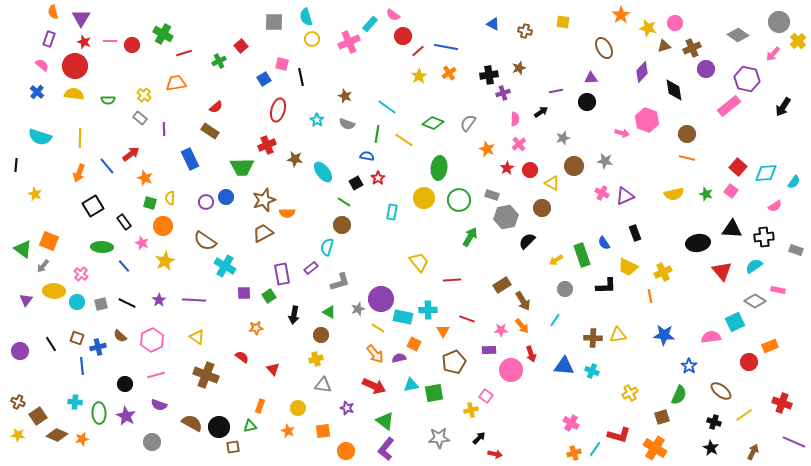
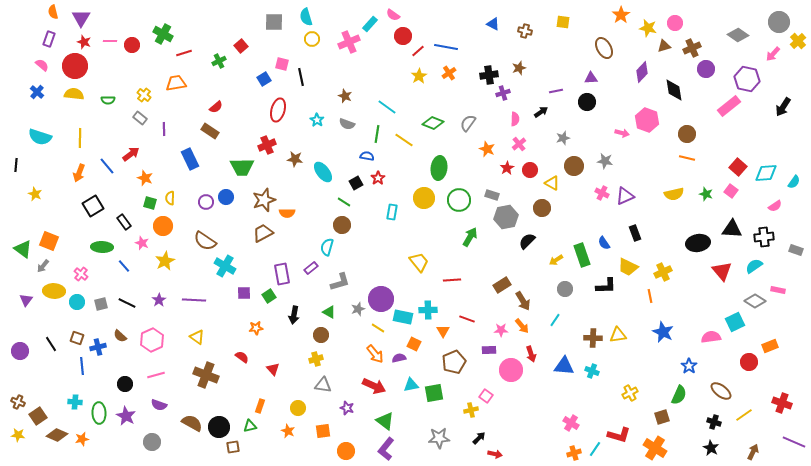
blue star at (664, 335): moved 1 px left, 3 px up; rotated 20 degrees clockwise
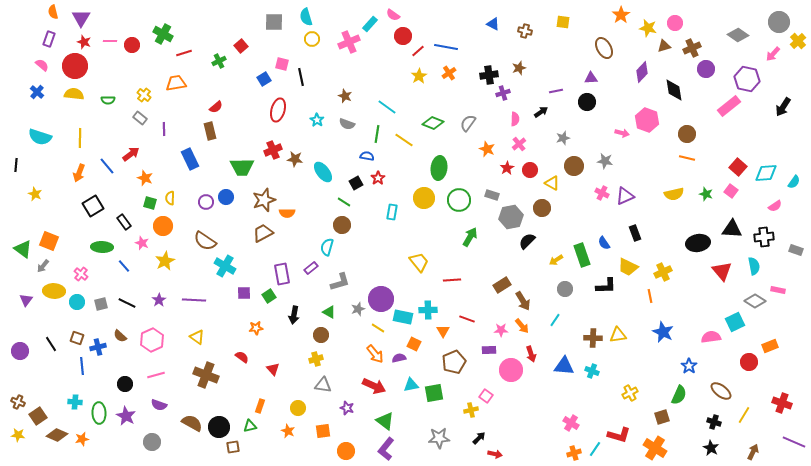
brown rectangle at (210, 131): rotated 42 degrees clockwise
red cross at (267, 145): moved 6 px right, 5 px down
gray hexagon at (506, 217): moved 5 px right
cyan semicircle at (754, 266): rotated 114 degrees clockwise
yellow line at (744, 415): rotated 24 degrees counterclockwise
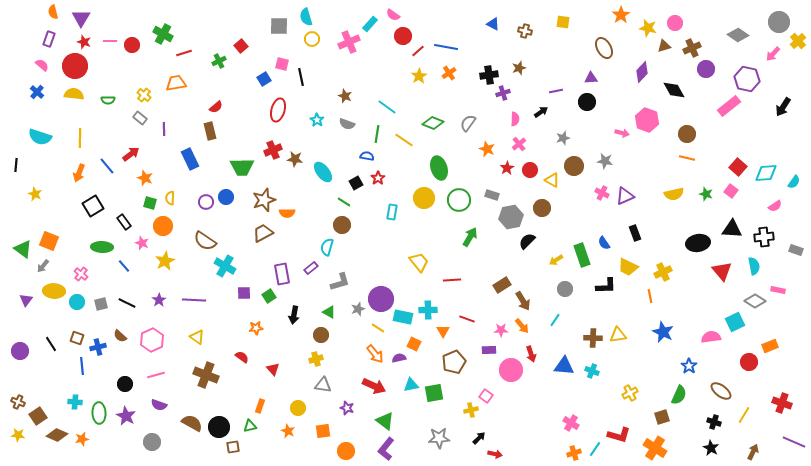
gray square at (274, 22): moved 5 px right, 4 px down
black diamond at (674, 90): rotated 20 degrees counterclockwise
green ellipse at (439, 168): rotated 25 degrees counterclockwise
yellow triangle at (552, 183): moved 3 px up
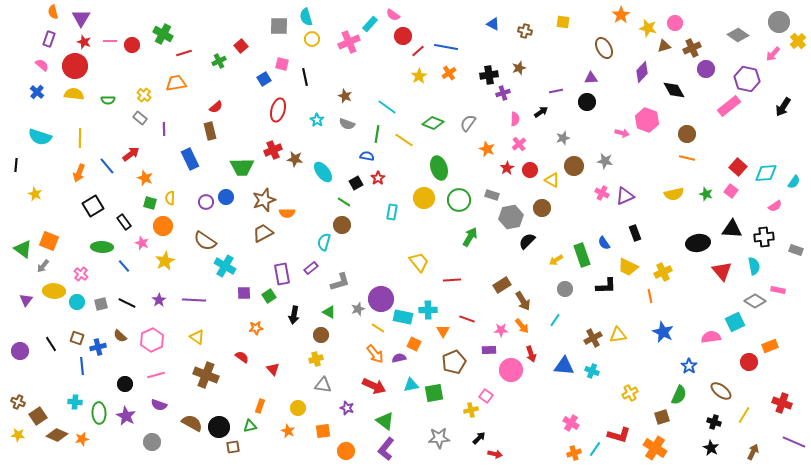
black line at (301, 77): moved 4 px right
cyan semicircle at (327, 247): moved 3 px left, 5 px up
brown cross at (593, 338): rotated 30 degrees counterclockwise
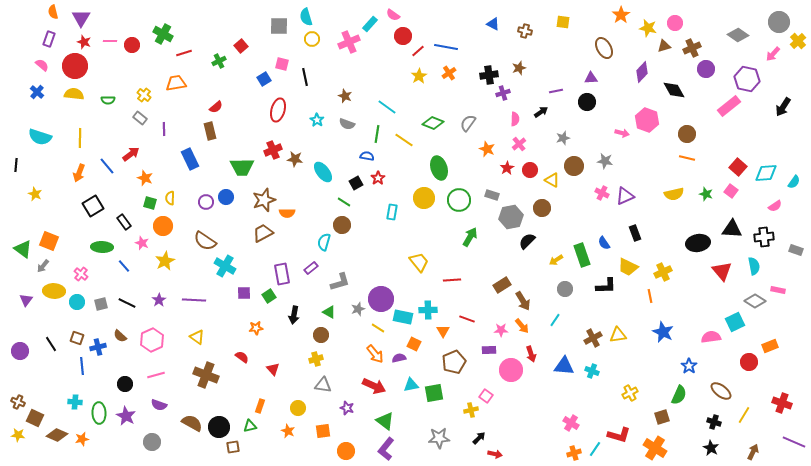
brown square at (38, 416): moved 3 px left, 2 px down; rotated 30 degrees counterclockwise
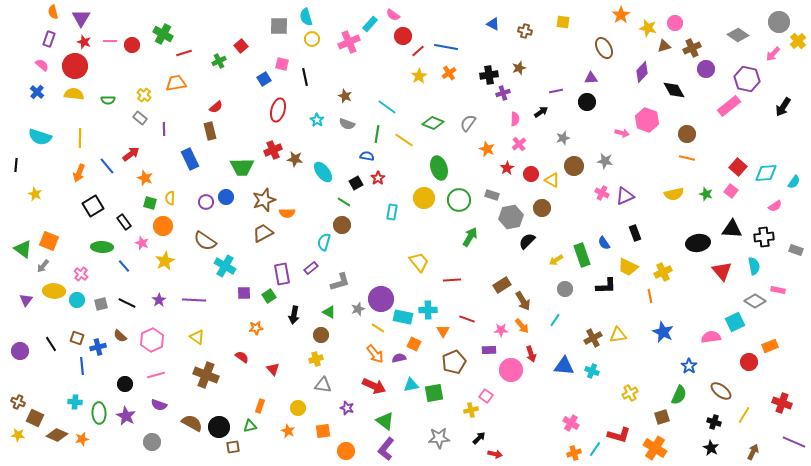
red circle at (530, 170): moved 1 px right, 4 px down
cyan circle at (77, 302): moved 2 px up
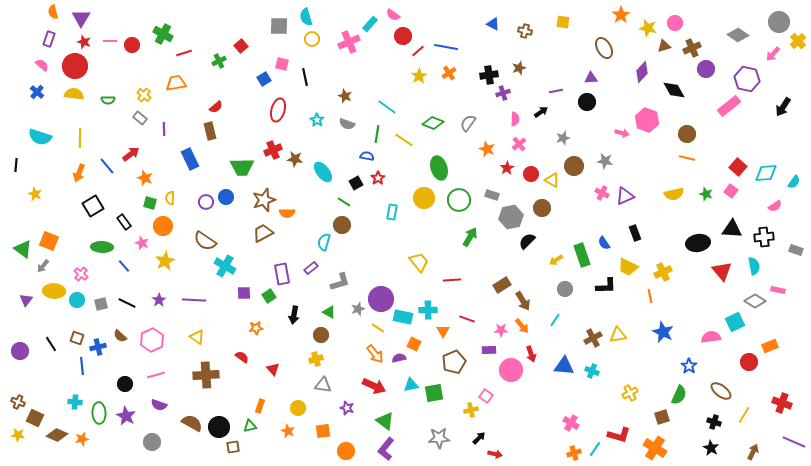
brown cross at (206, 375): rotated 25 degrees counterclockwise
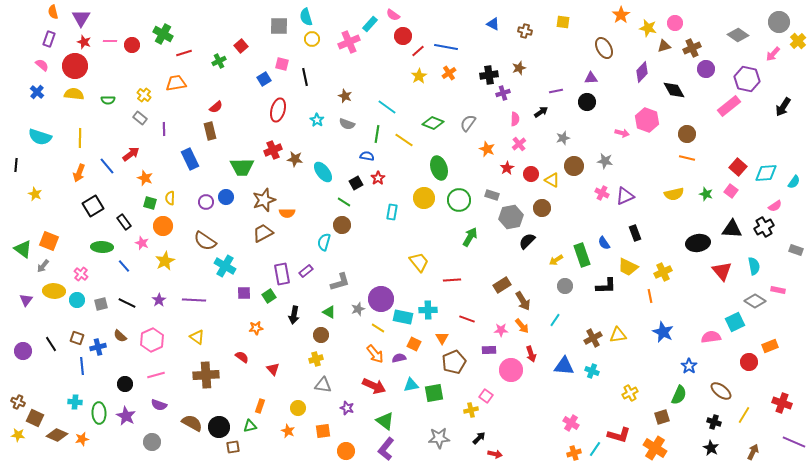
black cross at (764, 237): moved 10 px up; rotated 24 degrees counterclockwise
purple rectangle at (311, 268): moved 5 px left, 3 px down
gray circle at (565, 289): moved 3 px up
orange triangle at (443, 331): moved 1 px left, 7 px down
purple circle at (20, 351): moved 3 px right
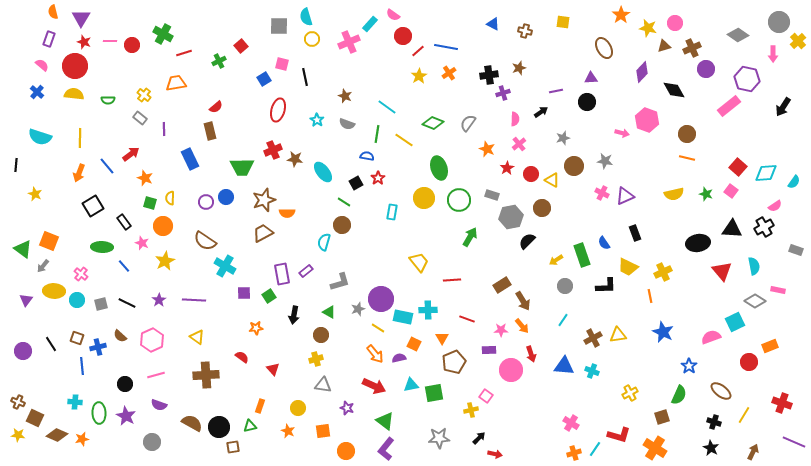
pink arrow at (773, 54): rotated 42 degrees counterclockwise
cyan line at (555, 320): moved 8 px right
pink semicircle at (711, 337): rotated 12 degrees counterclockwise
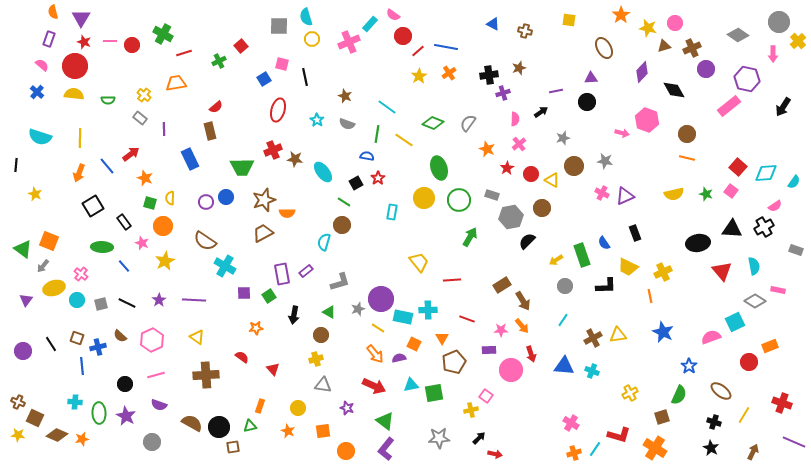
yellow square at (563, 22): moved 6 px right, 2 px up
yellow ellipse at (54, 291): moved 3 px up; rotated 20 degrees counterclockwise
